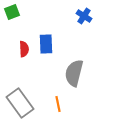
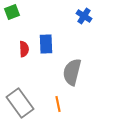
gray semicircle: moved 2 px left, 1 px up
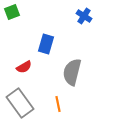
blue rectangle: rotated 18 degrees clockwise
red semicircle: moved 18 px down; rotated 63 degrees clockwise
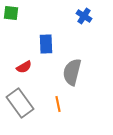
green square: moved 1 px left, 1 px down; rotated 28 degrees clockwise
blue rectangle: rotated 18 degrees counterclockwise
